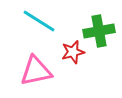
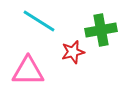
green cross: moved 2 px right, 1 px up
pink triangle: moved 8 px left; rotated 12 degrees clockwise
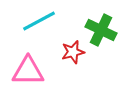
cyan line: rotated 60 degrees counterclockwise
green cross: rotated 36 degrees clockwise
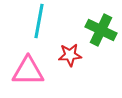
cyan line: rotated 52 degrees counterclockwise
red star: moved 3 px left, 3 px down; rotated 10 degrees clockwise
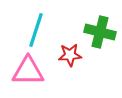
cyan line: moved 3 px left, 9 px down; rotated 8 degrees clockwise
green cross: moved 1 px left, 2 px down; rotated 12 degrees counterclockwise
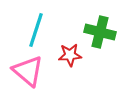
pink triangle: rotated 40 degrees clockwise
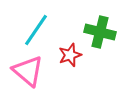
cyan line: rotated 16 degrees clockwise
red star: rotated 15 degrees counterclockwise
